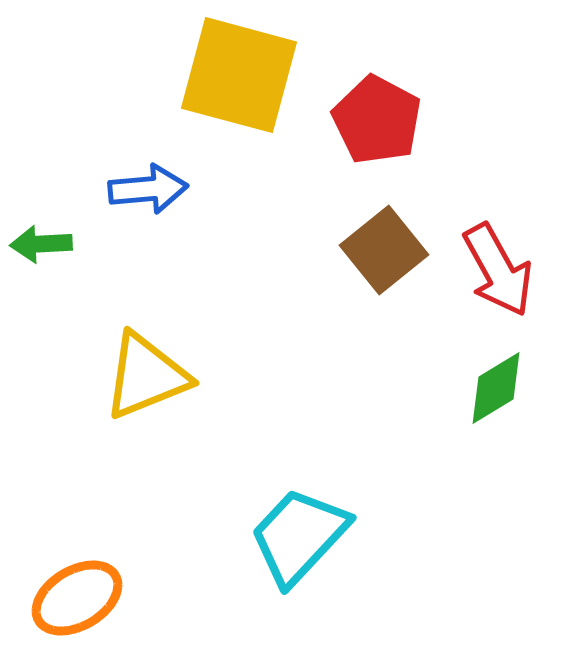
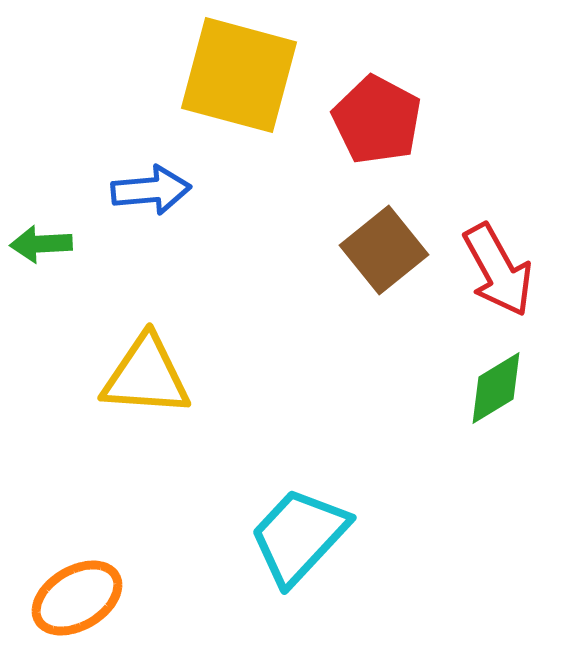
blue arrow: moved 3 px right, 1 px down
yellow triangle: rotated 26 degrees clockwise
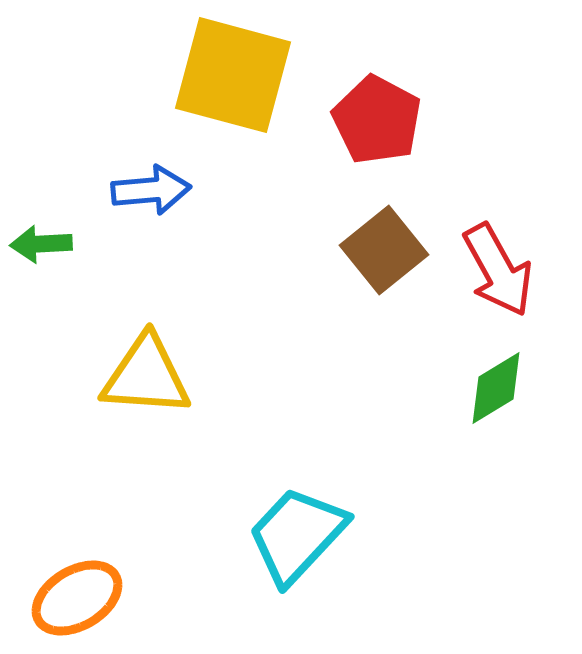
yellow square: moved 6 px left
cyan trapezoid: moved 2 px left, 1 px up
